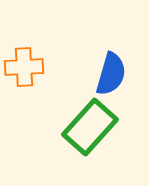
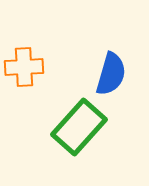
green rectangle: moved 11 px left
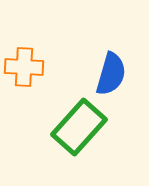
orange cross: rotated 6 degrees clockwise
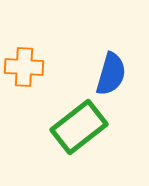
green rectangle: rotated 10 degrees clockwise
